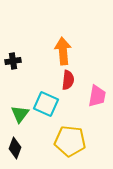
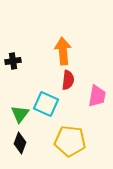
black diamond: moved 5 px right, 5 px up
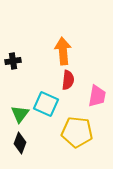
yellow pentagon: moved 7 px right, 9 px up
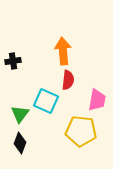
pink trapezoid: moved 4 px down
cyan square: moved 3 px up
yellow pentagon: moved 4 px right, 1 px up
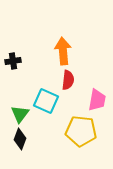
black diamond: moved 4 px up
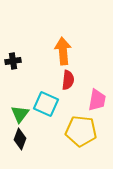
cyan square: moved 3 px down
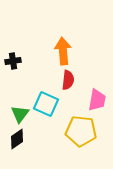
black diamond: moved 3 px left; rotated 35 degrees clockwise
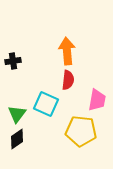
orange arrow: moved 4 px right
green triangle: moved 3 px left
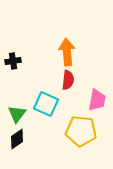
orange arrow: moved 1 px down
